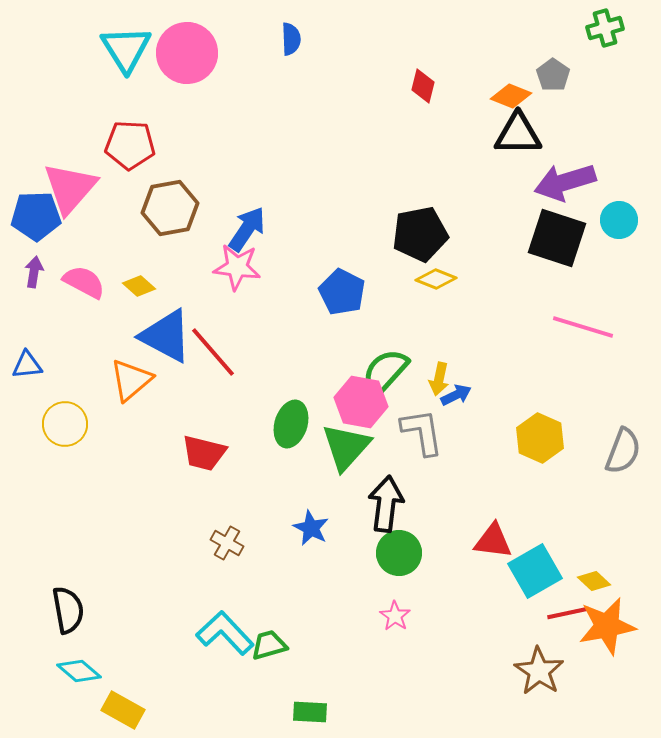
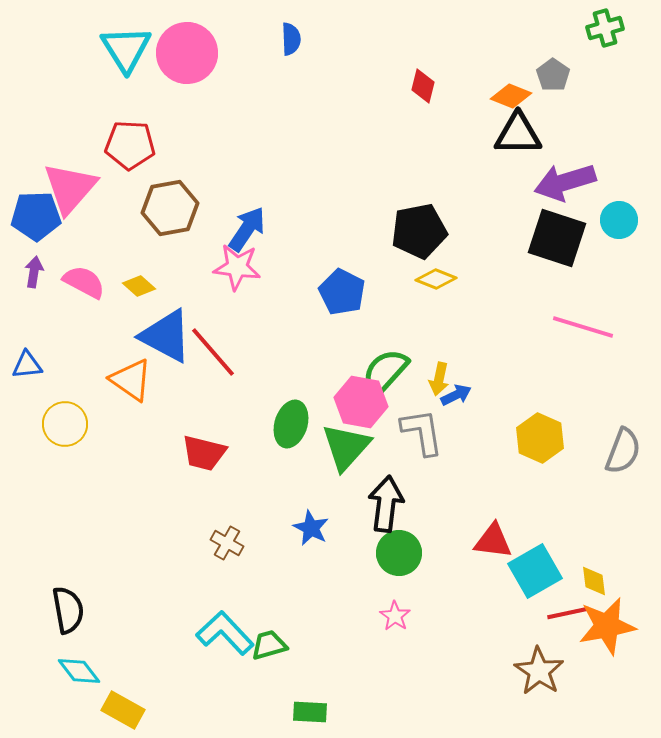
black pentagon at (420, 234): moved 1 px left, 3 px up
orange triangle at (131, 380): rotated 45 degrees counterclockwise
yellow diamond at (594, 581): rotated 40 degrees clockwise
cyan diamond at (79, 671): rotated 12 degrees clockwise
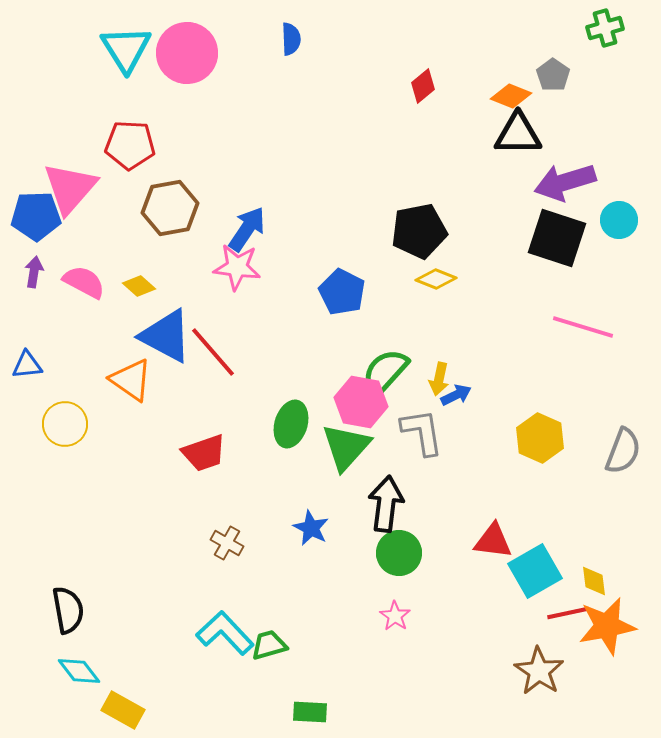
red diamond at (423, 86): rotated 36 degrees clockwise
red trapezoid at (204, 453): rotated 33 degrees counterclockwise
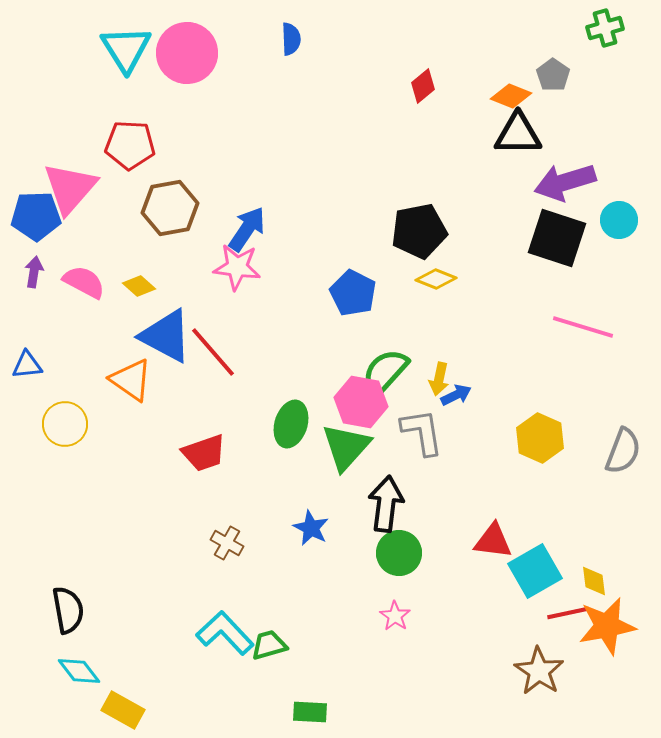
blue pentagon at (342, 292): moved 11 px right, 1 px down
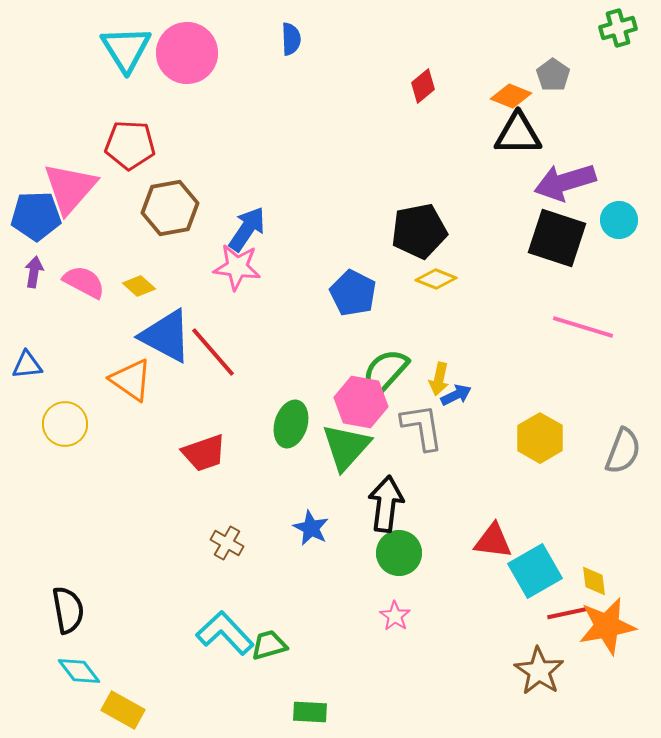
green cross at (605, 28): moved 13 px right
gray L-shape at (422, 432): moved 5 px up
yellow hexagon at (540, 438): rotated 6 degrees clockwise
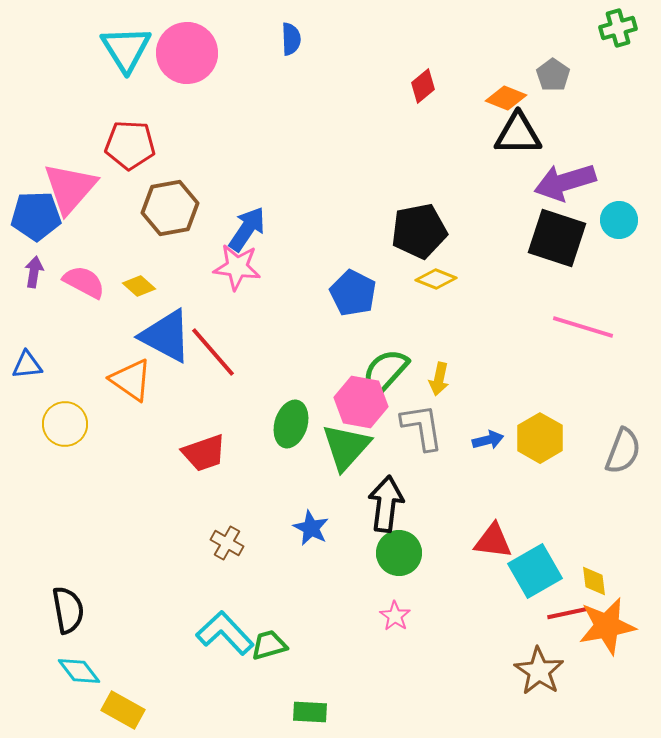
orange diamond at (511, 96): moved 5 px left, 2 px down
blue arrow at (456, 395): moved 32 px right, 45 px down; rotated 12 degrees clockwise
